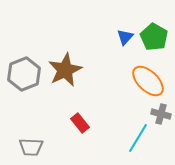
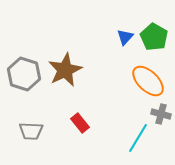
gray hexagon: rotated 20 degrees counterclockwise
gray trapezoid: moved 16 px up
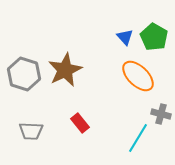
blue triangle: rotated 24 degrees counterclockwise
orange ellipse: moved 10 px left, 5 px up
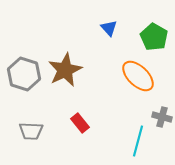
blue triangle: moved 16 px left, 9 px up
gray cross: moved 1 px right, 3 px down
cyan line: moved 3 px down; rotated 16 degrees counterclockwise
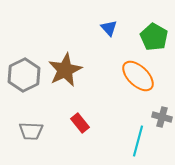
gray hexagon: moved 1 px down; rotated 16 degrees clockwise
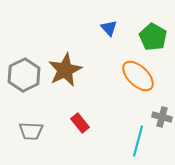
green pentagon: moved 1 px left
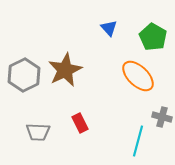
red rectangle: rotated 12 degrees clockwise
gray trapezoid: moved 7 px right, 1 px down
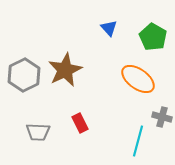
orange ellipse: moved 3 px down; rotated 8 degrees counterclockwise
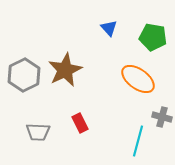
green pentagon: rotated 20 degrees counterclockwise
